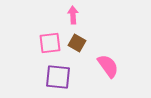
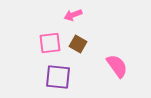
pink arrow: rotated 108 degrees counterclockwise
brown square: moved 1 px right, 1 px down
pink semicircle: moved 9 px right
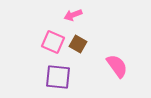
pink square: moved 3 px right, 1 px up; rotated 30 degrees clockwise
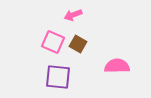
pink semicircle: rotated 55 degrees counterclockwise
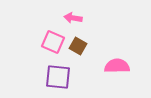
pink arrow: moved 3 px down; rotated 30 degrees clockwise
brown square: moved 2 px down
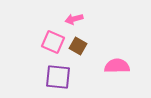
pink arrow: moved 1 px right, 1 px down; rotated 24 degrees counterclockwise
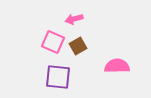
brown square: rotated 30 degrees clockwise
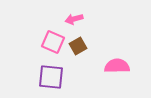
purple square: moved 7 px left
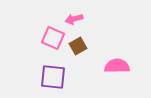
pink square: moved 4 px up
purple square: moved 2 px right
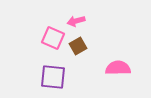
pink arrow: moved 2 px right, 2 px down
pink semicircle: moved 1 px right, 2 px down
